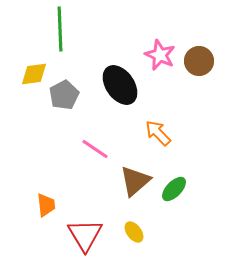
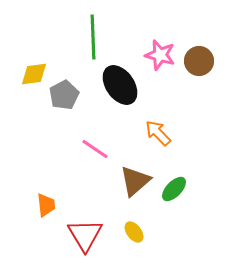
green line: moved 33 px right, 8 px down
pink star: rotated 8 degrees counterclockwise
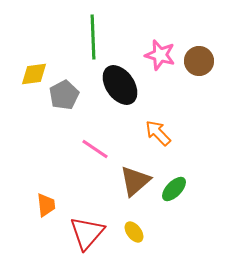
red triangle: moved 2 px right, 2 px up; rotated 12 degrees clockwise
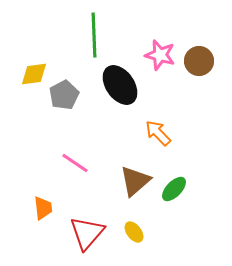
green line: moved 1 px right, 2 px up
pink line: moved 20 px left, 14 px down
orange trapezoid: moved 3 px left, 3 px down
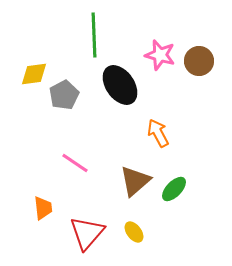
orange arrow: rotated 16 degrees clockwise
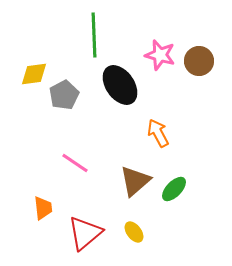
red triangle: moved 2 px left; rotated 9 degrees clockwise
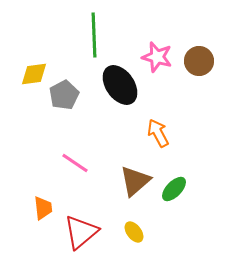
pink star: moved 3 px left, 2 px down
red triangle: moved 4 px left, 1 px up
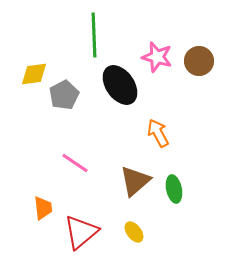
green ellipse: rotated 56 degrees counterclockwise
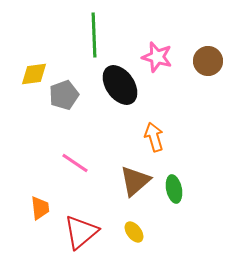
brown circle: moved 9 px right
gray pentagon: rotated 8 degrees clockwise
orange arrow: moved 4 px left, 4 px down; rotated 12 degrees clockwise
orange trapezoid: moved 3 px left
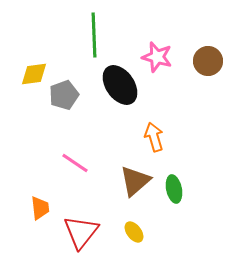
red triangle: rotated 12 degrees counterclockwise
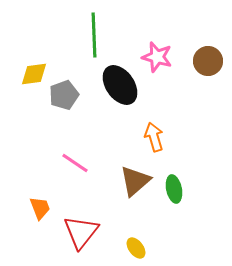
orange trapezoid: rotated 15 degrees counterclockwise
yellow ellipse: moved 2 px right, 16 px down
